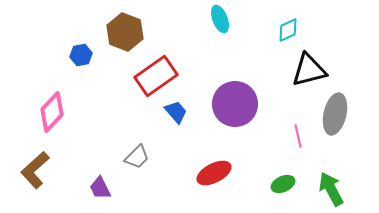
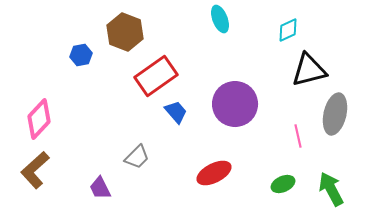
pink diamond: moved 13 px left, 7 px down
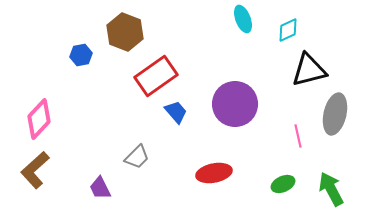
cyan ellipse: moved 23 px right
red ellipse: rotated 16 degrees clockwise
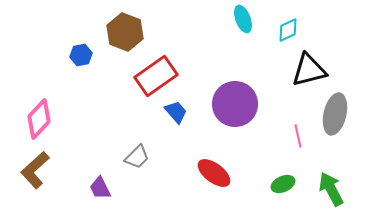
red ellipse: rotated 48 degrees clockwise
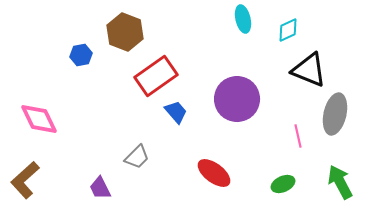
cyan ellipse: rotated 8 degrees clockwise
black triangle: rotated 36 degrees clockwise
purple circle: moved 2 px right, 5 px up
pink diamond: rotated 69 degrees counterclockwise
brown L-shape: moved 10 px left, 10 px down
green arrow: moved 9 px right, 7 px up
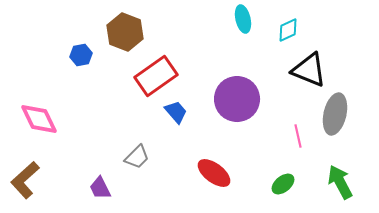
green ellipse: rotated 15 degrees counterclockwise
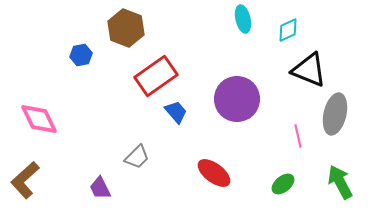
brown hexagon: moved 1 px right, 4 px up
